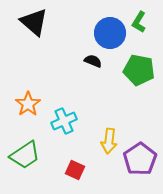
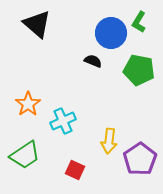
black triangle: moved 3 px right, 2 px down
blue circle: moved 1 px right
cyan cross: moved 1 px left
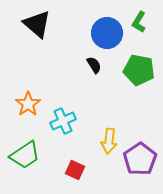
blue circle: moved 4 px left
black semicircle: moved 1 px right, 4 px down; rotated 36 degrees clockwise
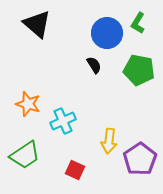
green L-shape: moved 1 px left, 1 px down
orange star: rotated 20 degrees counterclockwise
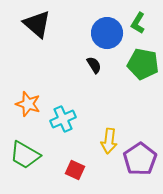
green pentagon: moved 4 px right, 6 px up
cyan cross: moved 2 px up
green trapezoid: rotated 64 degrees clockwise
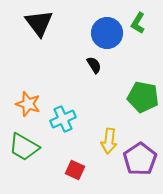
black triangle: moved 2 px right, 1 px up; rotated 12 degrees clockwise
green pentagon: moved 33 px down
green trapezoid: moved 1 px left, 8 px up
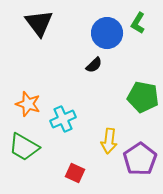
black semicircle: rotated 78 degrees clockwise
red square: moved 3 px down
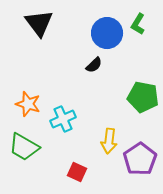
green L-shape: moved 1 px down
red square: moved 2 px right, 1 px up
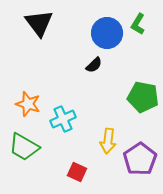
yellow arrow: moved 1 px left
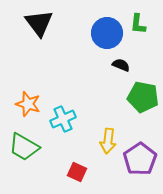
green L-shape: rotated 25 degrees counterclockwise
black semicircle: moved 27 px right; rotated 114 degrees counterclockwise
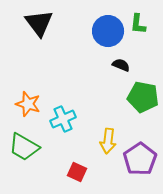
blue circle: moved 1 px right, 2 px up
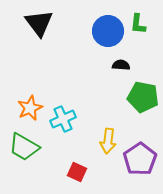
black semicircle: rotated 18 degrees counterclockwise
orange star: moved 2 px right, 4 px down; rotated 30 degrees clockwise
